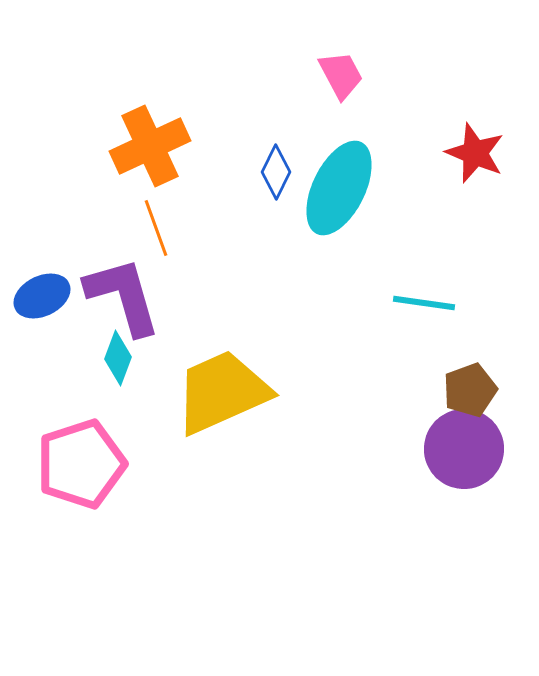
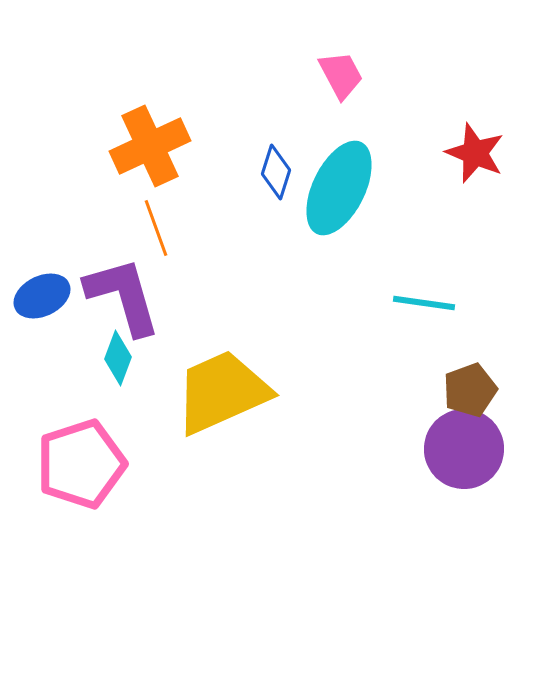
blue diamond: rotated 8 degrees counterclockwise
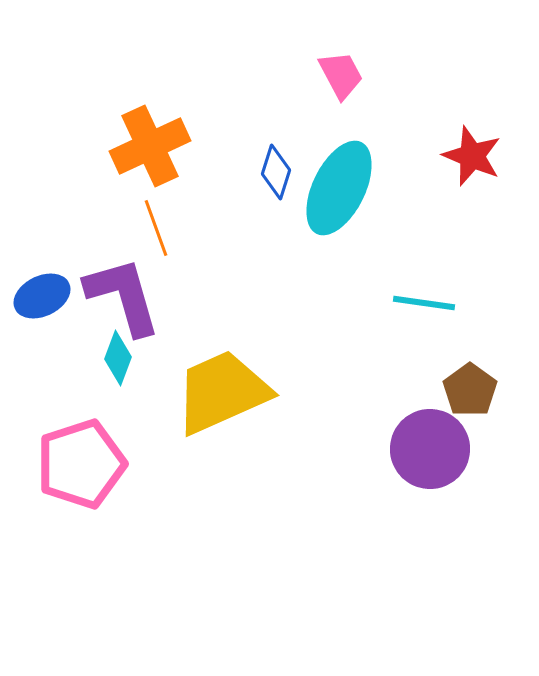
red star: moved 3 px left, 3 px down
brown pentagon: rotated 16 degrees counterclockwise
purple circle: moved 34 px left
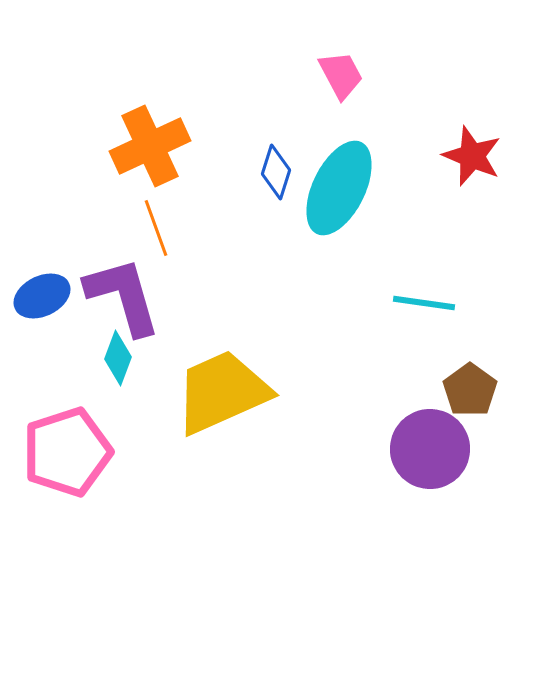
pink pentagon: moved 14 px left, 12 px up
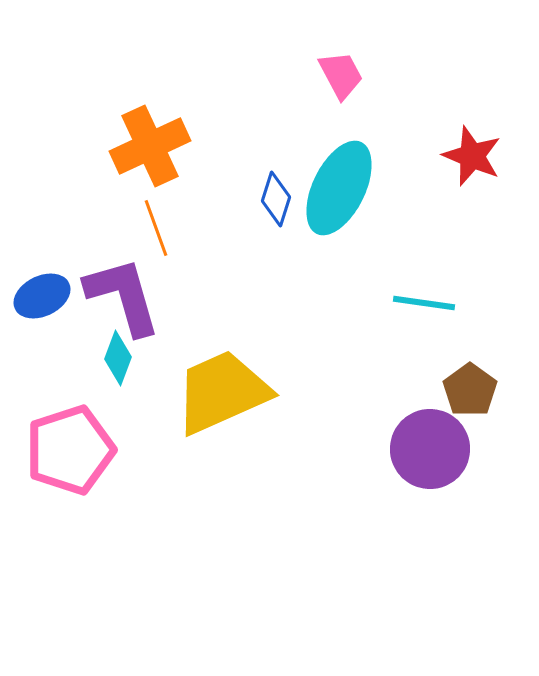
blue diamond: moved 27 px down
pink pentagon: moved 3 px right, 2 px up
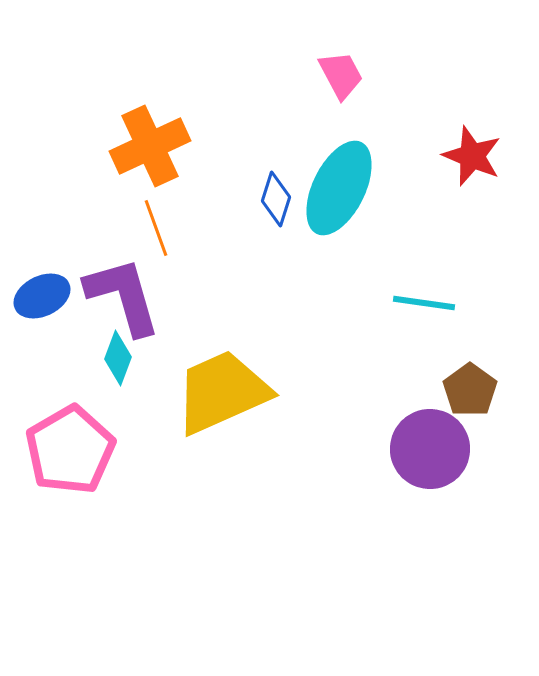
pink pentagon: rotated 12 degrees counterclockwise
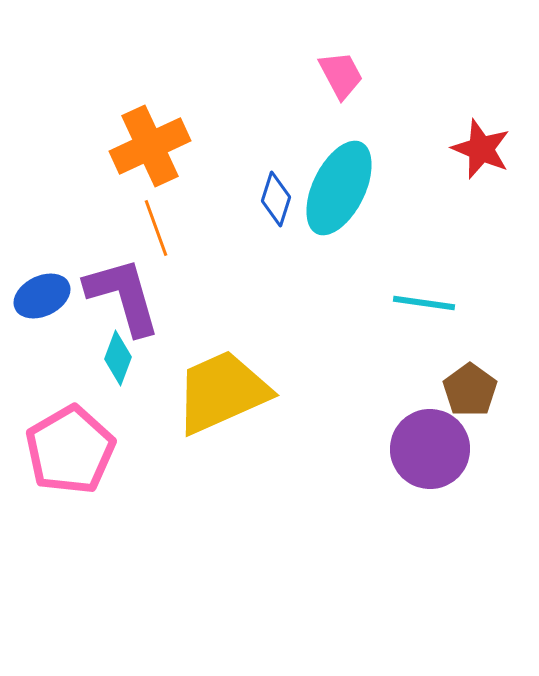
red star: moved 9 px right, 7 px up
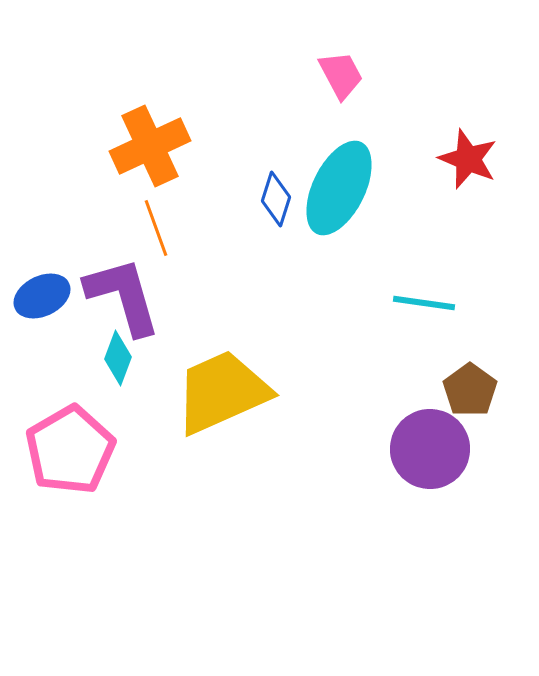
red star: moved 13 px left, 10 px down
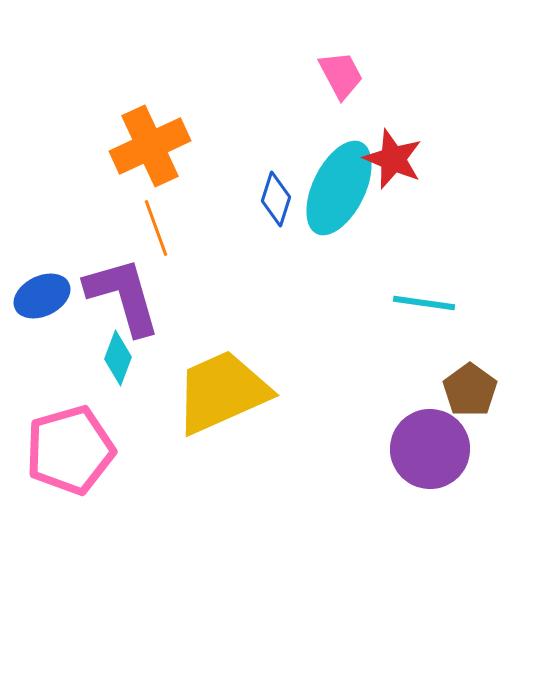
red star: moved 75 px left
pink pentagon: rotated 14 degrees clockwise
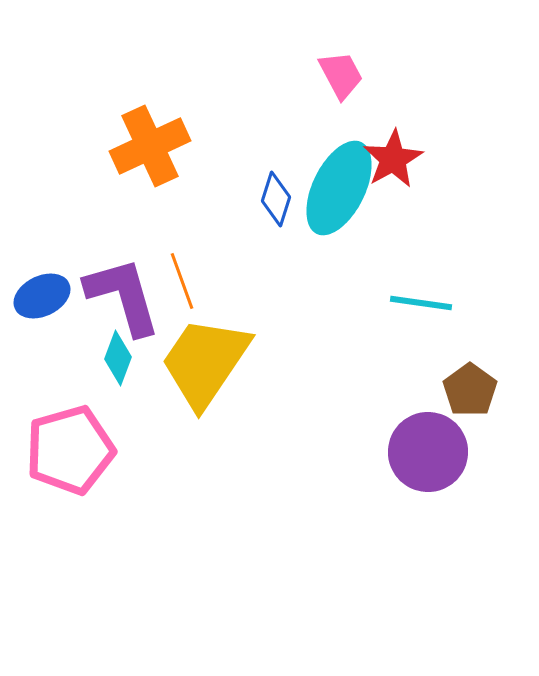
red star: rotated 20 degrees clockwise
orange line: moved 26 px right, 53 px down
cyan line: moved 3 px left
yellow trapezoid: moved 17 px left, 30 px up; rotated 32 degrees counterclockwise
purple circle: moved 2 px left, 3 px down
